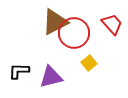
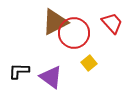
red trapezoid: moved 1 px up
purple triangle: rotated 50 degrees clockwise
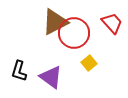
black L-shape: rotated 75 degrees counterclockwise
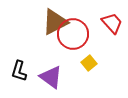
red circle: moved 1 px left, 1 px down
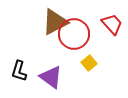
red trapezoid: moved 1 px down
red circle: moved 1 px right
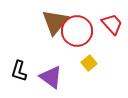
brown triangle: rotated 24 degrees counterclockwise
red circle: moved 3 px right, 3 px up
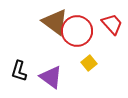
brown triangle: rotated 32 degrees counterclockwise
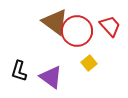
red trapezoid: moved 2 px left, 2 px down
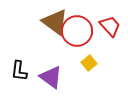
black L-shape: rotated 10 degrees counterclockwise
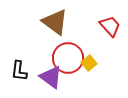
red circle: moved 9 px left, 27 px down
